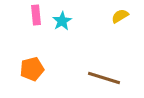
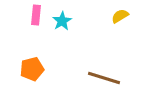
pink rectangle: rotated 12 degrees clockwise
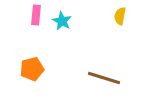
yellow semicircle: rotated 48 degrees counterclockwise
cyan star: rotated 12 degrees counterclockwise
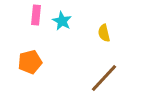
yellow semicircle: moved 16 px left, 17 px down; rotated 24 degrees counterclockwise
orange pentagon: moved 2 px left, 7 px up
brown line: rotated 64 degrees counterclockwise
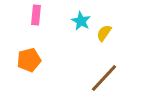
cyan star: moved 19 px right
yellow semicircle: rotated 48 degrees clockwise
orange pentagon: moved 1 px left, 2 px up
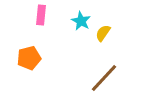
pink rectangle: moved 5 px right
yellow semicircle: moved 1 px left
orange pentagon: moved 2 px up
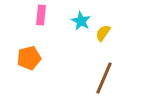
brown line: rotated 20 degrees counterclockwise
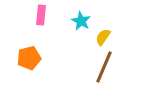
yellow semicircle: moved 4 px down
brown line: moved 11 px up
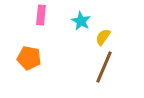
orange pentagon: rotated 25 degrees clockwise
